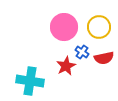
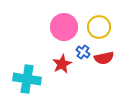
blue cross: moved 1 px right
red star: moved 4 px left, 2 px up
cyan cross: moved 3 px left, 2 px up
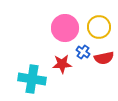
pink circle: moved 1 px right, 1 px down
red star: rotated 24 degrees clockwise
cyan cross: moved 5 px right
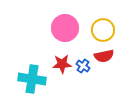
yellow circle: moved 4 px right, 3 px down
blue cross: moved 14 px down
red semicircle: moved 2 px up
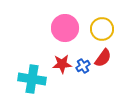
yellow circle: moved 1 px left, 1 px up
red semicircle: moved 1 px left, 2 px down; rotated 42 degrees counterclockwise
blue cross: rotated 24 degrees clockwise
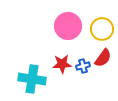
pink circle: moved 3 px right, 2 px up
blue cross: rotated 16 degrees clockwise
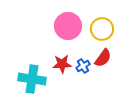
blue cross: rotated 16 degrees counterclockwise
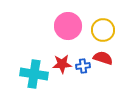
yellow circle: moved 1 px right, 1 px down
red semicircle: rotated 108 degrees counterclockwise
blue cross: rotated 24 degrees clockwise
cyan cross: moved 2 px right, 5 px up
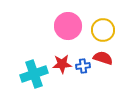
cyan cross: rotated 28 degrees counterclockwise
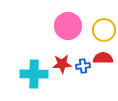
yellow circle: moved 1 px right
red semicircle: rotated 18 degrees counterclockwise
cyan cross: rotated 20 degrees clockwise
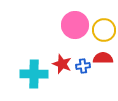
pink circle: moved 7 px right, 1 px up
red star: rotated 24 degrees clockwise
